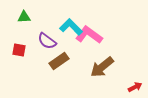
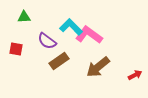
red square: moved 3 px left, 1 px up
brown arrow: moved 4 px left
red arrow: moved 12 px up
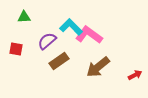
purple semicircle: rotated 102 degrees clockwise
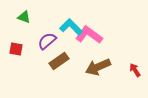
green triangle: rotated 24 degrees clockwise
brown arrow: rotated 15 degrees clockwise
red arrow: moved 5 px up; rotated 96 degrees counterclockwise
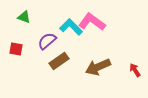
pink L-shape: moved 3 px right, 13 px up
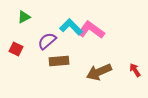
green triangle: rotated 48 degrees counterclockwise
pink L-shape: moved 1 px left, 8 px down
red square: rotated 16 degrees clockwise
brown rectangle: rotated 30 degrees clockwise
brown arrow: moved 1 px right, 5 px down
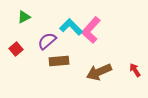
pink L-shape: rotated 84 degrees counterclockwise
red square: rotated 24 degrees clockwise
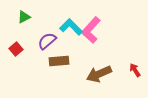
brown arrow: moved 2 px down
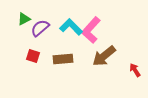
green triangle: moved 2 px down
purple semicircle: moved 7 px left, 13 px up
red square: moved 17 px right, 7 px down; rotated 32 degrees counterclockwise
brown rectangle: moved 4 px right, 2 px up
brown arrow: moved 5 px right, 18 px up; rotated 15 degrees counterclockwise
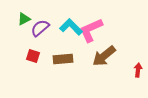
pink L-shape: rotated 24 degrees clockwise
red arrow: moved 3 px right; rotated 40 degrees clockwise
